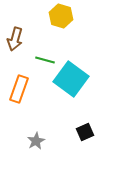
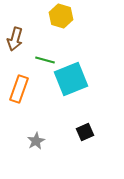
cyan square: rotated 32 degrees clockwise
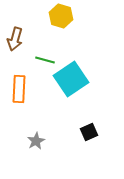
cyan square: rotated 12 degrees counterclockwise
orange rectangle: rotated 16 degrees counterclockwise
black square: moved 4 px right
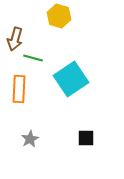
yellow hexagon: moved 2 px left
green line: moved 12 px left, 2 px up
black square: moved 3 px left, 6 px down; rotated 24 degrees clockwise
gray star: moved 6 px left, 2 px up
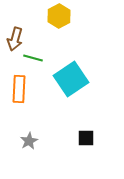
yellow hexagon: rotated 15 degrees clockwise
gray star: moved 1 px left, 2 px down
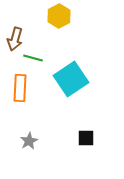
orange rectangle: moved 1 px right, 1 px up
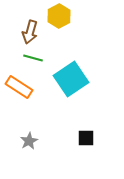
brown arrow: moved 15 px right, 7 px up
orange rectangle: moved 1 px left, 1 px up; rotated 60 degrees counterclockwise
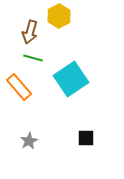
orange rectangle: rotated 16 degrees clockwise
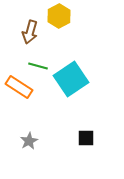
green line: moved 5 px right, 8 px down
orange rectangle: rotated 16 degrees counterclockwise
